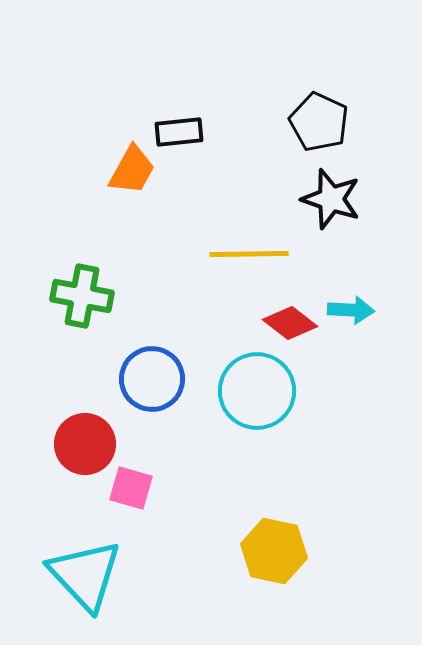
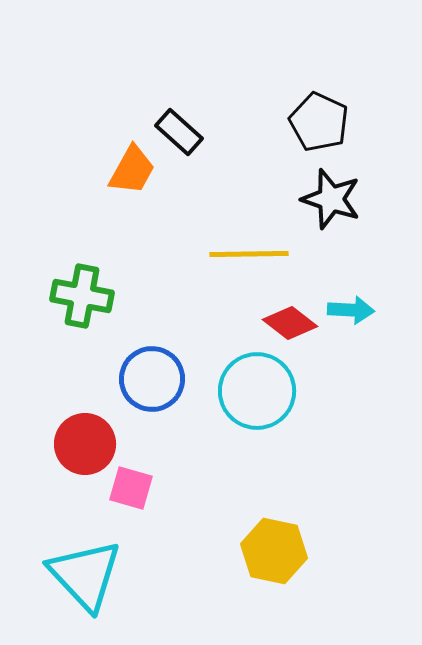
black rectangle: rotated 48 degrees clockwise
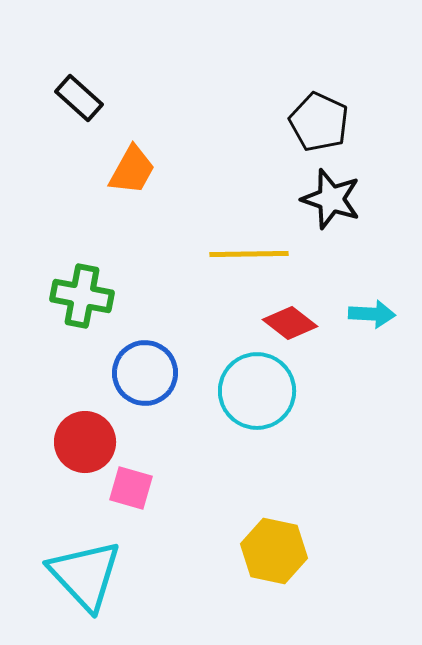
black rectangle: moved 100 px left, 34 px up
cyan arrow: moved 21 px right, 4 px down
blue circle: moved 7 px left, 6 px up
red circle: moved 2 px up
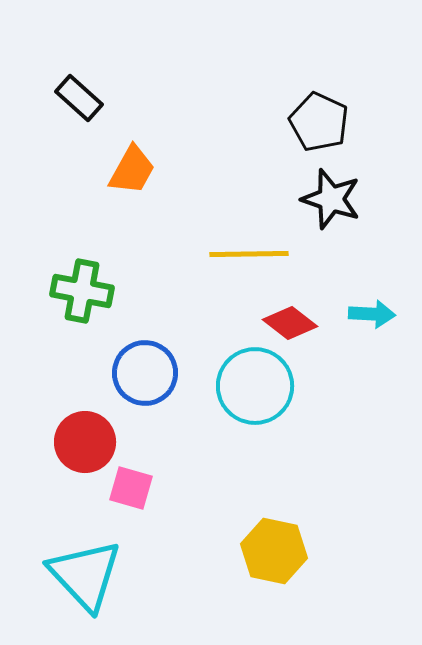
green cross: moved 5 px up
cyan circle: moved 2 px left, 5 px up
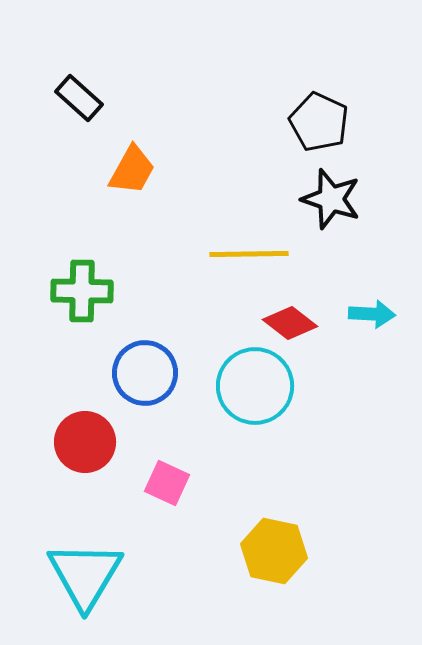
green cross: rotated 10 degrees counterclockwise
pink square: moved 36 px right, 5 px up; rotated 9 degrees clockwise
cyan triangle: rotated 14 degrees clockwise
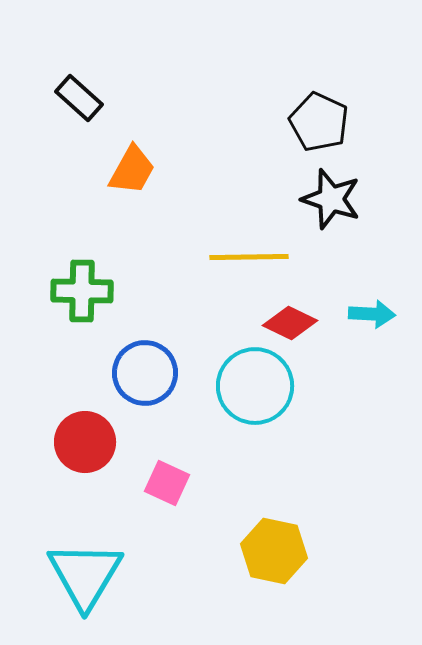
yellow line: moved 3 px down
red diamond: rotated 12 degrees counterclockwise
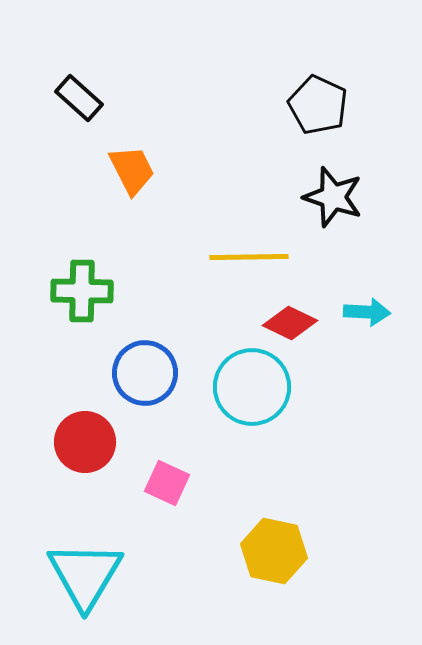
black pentagon: moved 1 px left, 17 px up
orange trapezoid: rotated 56 degrees counterclockwise
black star: moved 2 px right, 2 px up
cyan arrow: moved 5 px left, 2 px up
cyan circle: moved 3 px left, 1 px down
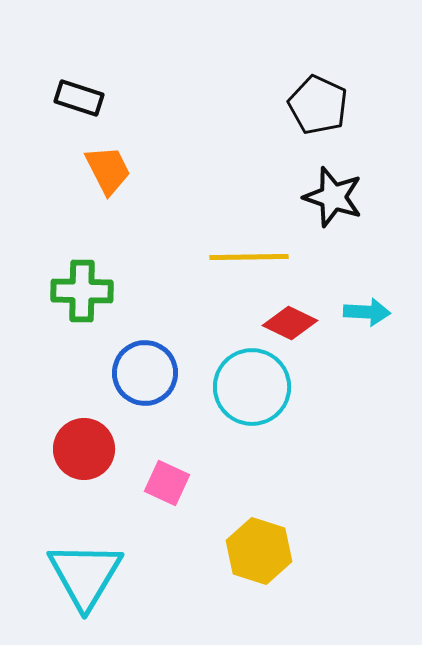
black rectangle: rotated 24 degrees counterclockwise
orange trapezoid: moved 24 px left
red circle: moved 1 px left, 7 px down
yellow hexagon: moved 15 px left; rotated 6 degrees clockwise
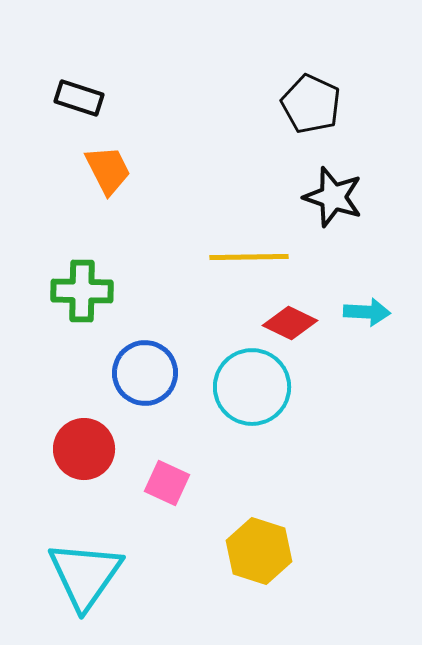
black pentagon: moved 7 px left, 1 px up
cyan triangle: rotated 4 degrees clockwise
